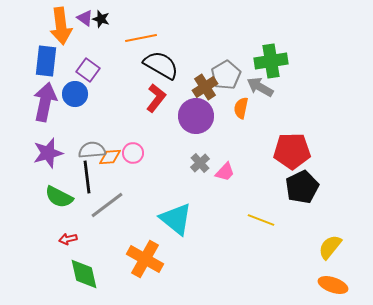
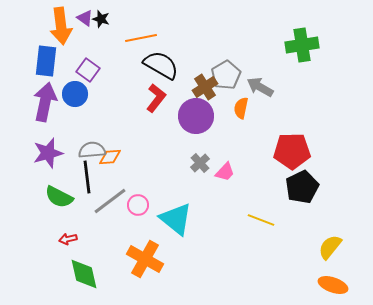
green cross: moved 31 px right, 16 px up
pink circle: moved 5 px right, 52 px down
gray line: moved 3 px right, 4 px up
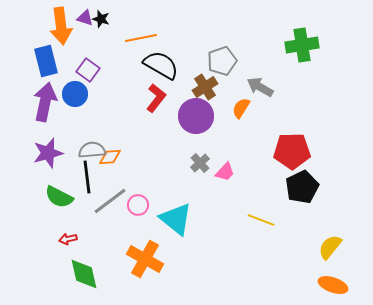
purple triangle: rotated 18 degrees counterclockwise
blue rectangle: rotated 20 degrees counterclockwise
gray pentagon: moved 4 px left, 14 px up; rotated 12 degrees clockwise
orange semicircle: rotated 20 degrees clockwise
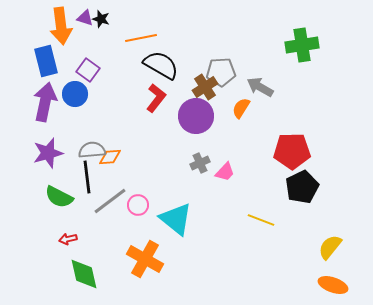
gray pentagon: moved 1 px left, 11 px down; rotated 16 degrees clockwise
gray cross: rotated 18 degrees clockwise
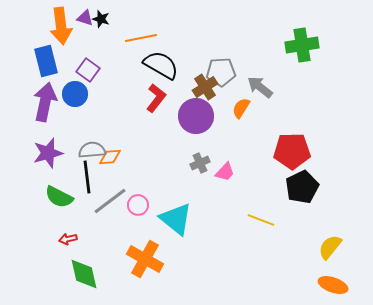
gray arrow: rotated 8 degrees clockwise
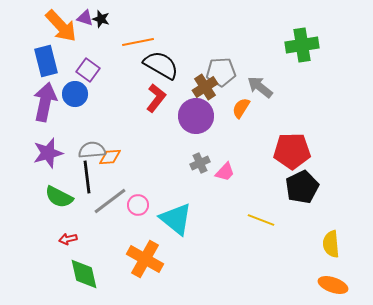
orange arrow: rotated 36 degrees counterclockwise
orange line: moved 3 px left, 4 px down
yellow semicircle: moved 1 px right, 3 px up; rotated 44 degrees counterclockwise
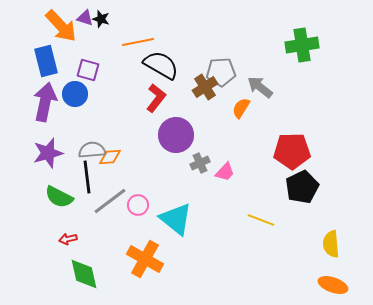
purple square: rotated 20 degrees counterclockwise
purple circle: moved 20 px left, 19 px down
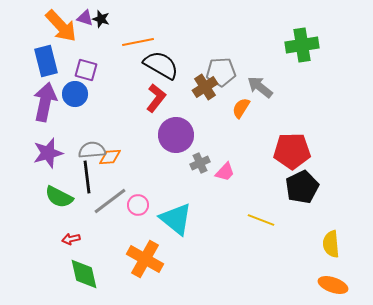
purple square: moved 2 px left
red arrow: moved 3 px right
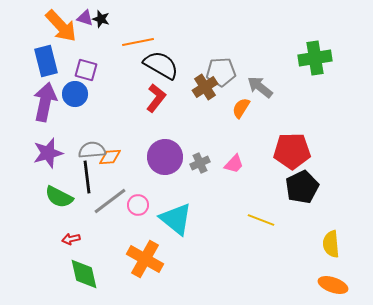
green cross: moved 13 px right, 13 px down
purple circle: moved 11 px left, 22 px down
pink trapezoid: moved 9 px right, 8 px up
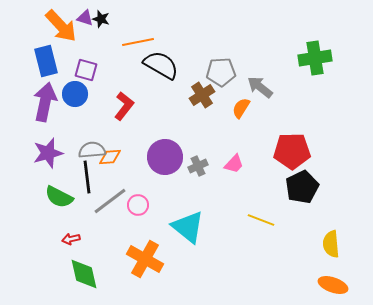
brown cross: moved 3 px left, 8 px down
red L-shape: moved 32 px left, 8 px down
gray cross: moved 2 px left, 3 px down
cyan triangle: moved 12 px right, 8 px down
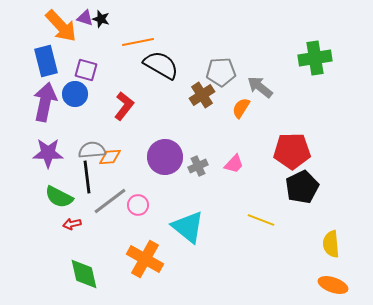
purple star: rotated 16 degrees clockwise
red arrow: moved 1 px right, 15 px up
